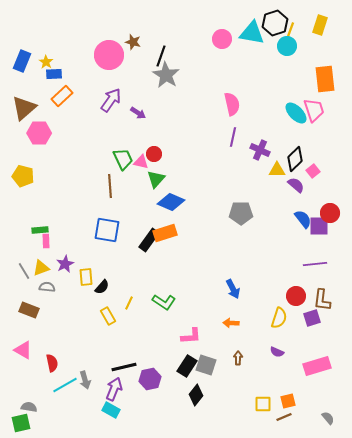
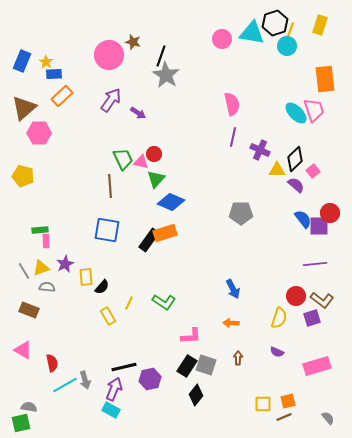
brown L-shape at (322, 300): rotated 60 degrees counterclockwise
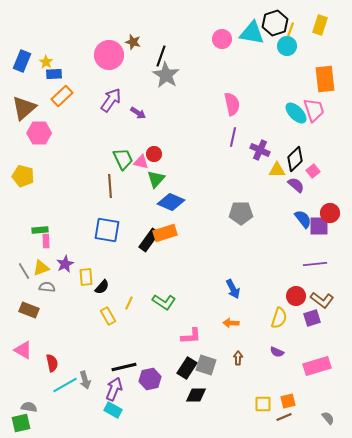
black rectangle at (187, 366): moved 2 px down
black diamond at (196, 395): rotated 50 degrees clockwise
cyan rectangle at (111, 410): moved 2 px right
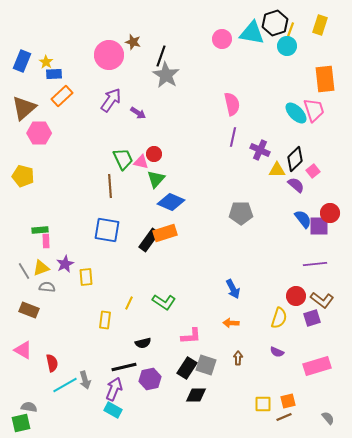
black semicircle at (102, 287): moved 41 px right, 56 px down; rotated 35 degrees clockwise
yellow rectangle at (108, 316): moved 3 px left, 4 px down; rotated 36 degrees clockwise
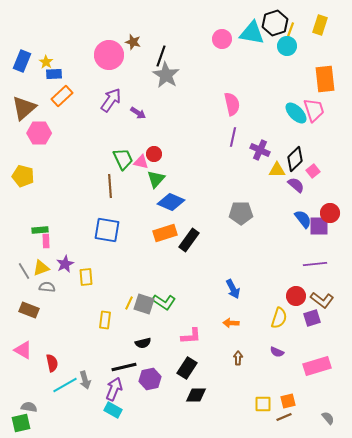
black rectangle at (149, 240): moved 40 px right
gray square at (206, 365): moved 62 px left, 61 px up
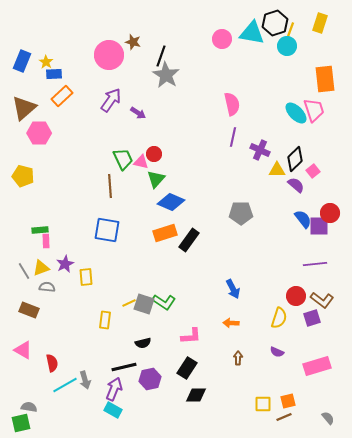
yellow rectangle at (320, 25): moved 2 px up
yellow line at (129, 303): rotated 40 degrees clockwise
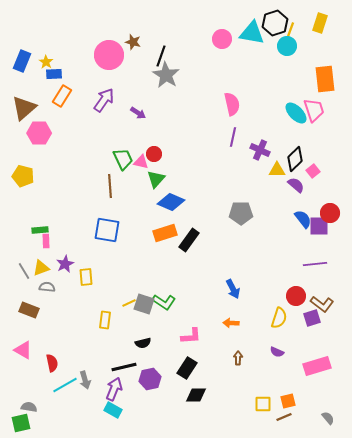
orange rectangle at (62, 96): rotated 15 degrees counterclockwise
purple arrow at (111, 100): moved 7 px left
brown L-shape at (322, 300): moved 4 px down
